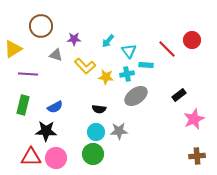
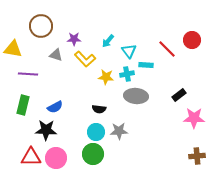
yellow triangle: rotated 42 degrees clockwise
yellow L-shape: moved 7 px up
gray ellipse: rotated 40 degrees clockwise
pink star: moved 1 px up; rotated 25 degrees clockwise
black star: moved 1 px up
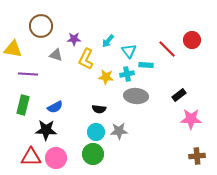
yellow L-shape: moved 1 px right; rotated 70 degrees clockwise
pink star: moved 3 px left, 1 px down
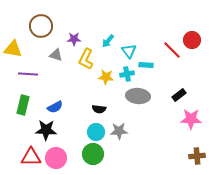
red line: moved 5 px right, 1 px down
gray ellipse: moved 2 px right
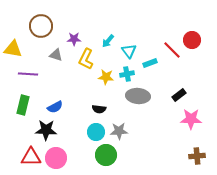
cyan rectangle: moved 4 px right, 2 px up; rotated 24 degrees counterclockwise
green circle: moved 13 px right, 1 px down
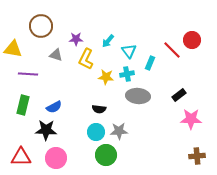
purple star: moved 2 px right
cyan rectangle: rotated 48 degrees counterclockwise
blue semicircle: moved 1 px left
red triangle: moved 10 px left
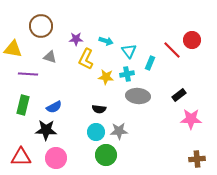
cyan arrow: moved 2 px left; rotated 112 degrees counterclockwise
gray triangle: moved 6 px left, 2 px down
brown cross: moved 3 px down
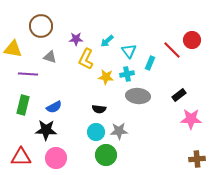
cyan arrow: moved 1 px right; rotated 120 degrees clockwise
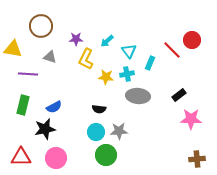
black star: moved 1 px left, 1 px up; rotated 15 degrees counterclockwise
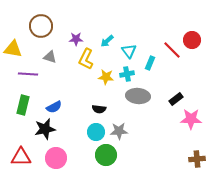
black rectangle: moved 3 px left, 4 px down
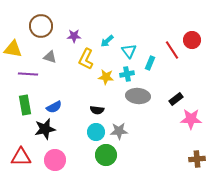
purple star: moved 2 px left, 3 px up
red line: rotated 12 degrees clockwise
green rectangle: moved 2 px right; rotated 24 degrees counterclockwise
black semicircle: moved 2 px left, 1 px down
pink circle: moved 1 px left, 2 px down
